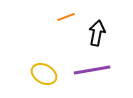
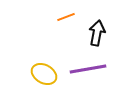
purple line: moved 4 px left, 1 px up
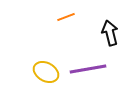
black arrow: moved 13 px right; rotated 25 degrees counterclockwise
yellow ellipse: moved 2 px right, 2 px up
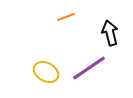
purple line: moved 1 px right, 1 px up; rotated 24 degrees counterclockwise
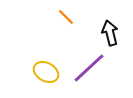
orange line: rotated 66 degrees clockwise
purple line: rotated 9 degrees counterclockwise
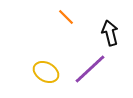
purple line: moved 1 px right, 1 px down
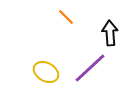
black arrow: rotated 10 degrees clockwise
purple line: moved 1 px up
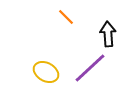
black arrow: moved 2 px left, 1 px down
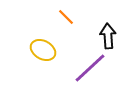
black arrow: moved 2 px down
yellow ellipse: moved 3 px left, 22 px up
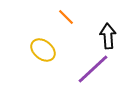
yellow ellipse: rotated 10 degrees clockwise
purple line: moved 3 px right, 1 px down
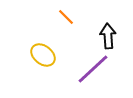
yellow ellipse: moved 5 px down
